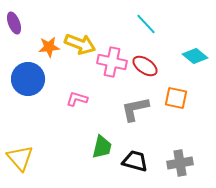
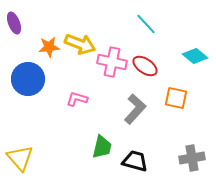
gray L-shape: rotated 144 degrees clockwise
gray cross: moved 12 px right, 5 px up
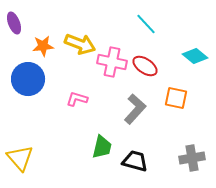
orange star: moved 6 px left, 1 px up
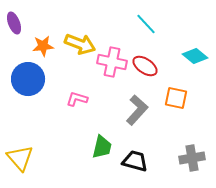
gray L-shape: moved 2 px right, 1 px down
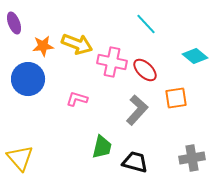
yellow arrow: moved 3 px left
red ellipse: moved 4 px down; rotated 10 degrees clockwise
orange square: rotated 20 degrees counterclockwise
black trapezoid: moved 1 px down
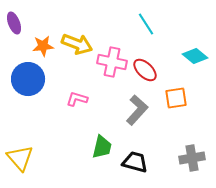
cyan line: rotated 10 degrees clockwise
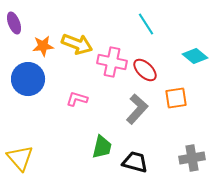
gray L-shape: moved 1 px up
